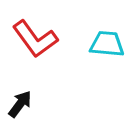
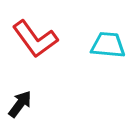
cyan trapezoid: moved 1 px right, 1 px down
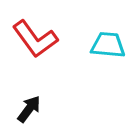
black arrow: moved 9 px right, 5 px down
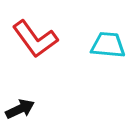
black arrow: moved 9 px left; rotated 28 degrees clockwise
